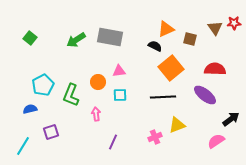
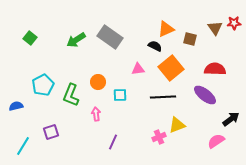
gray rectangle: rotated 25 degrees clockwise
pink triangle: moved 19 px right, 2 px up
blue semicircle: moved 14 px left, 3 px up
pink cross: moved 4 px right
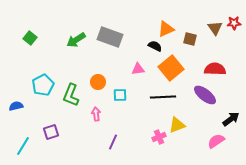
gray rectangle: rotated 15 degrees counterclockwise
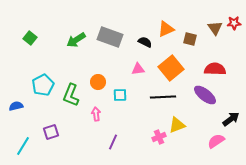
black semicircle: moved 10 px left, 4 px up
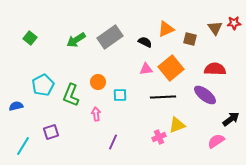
gray rectangle: rotated 55 degrees counterclockwise
pink triangle: moved 8 px right
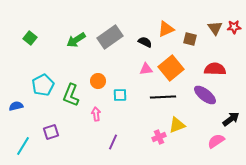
red star: moved 4 px down
orange circle: moved 1 px up
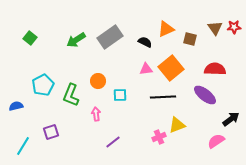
purple line: rotated 28 degrees clockwise
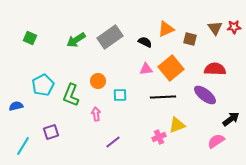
green square: rotated 16 degrees counterclockwise
